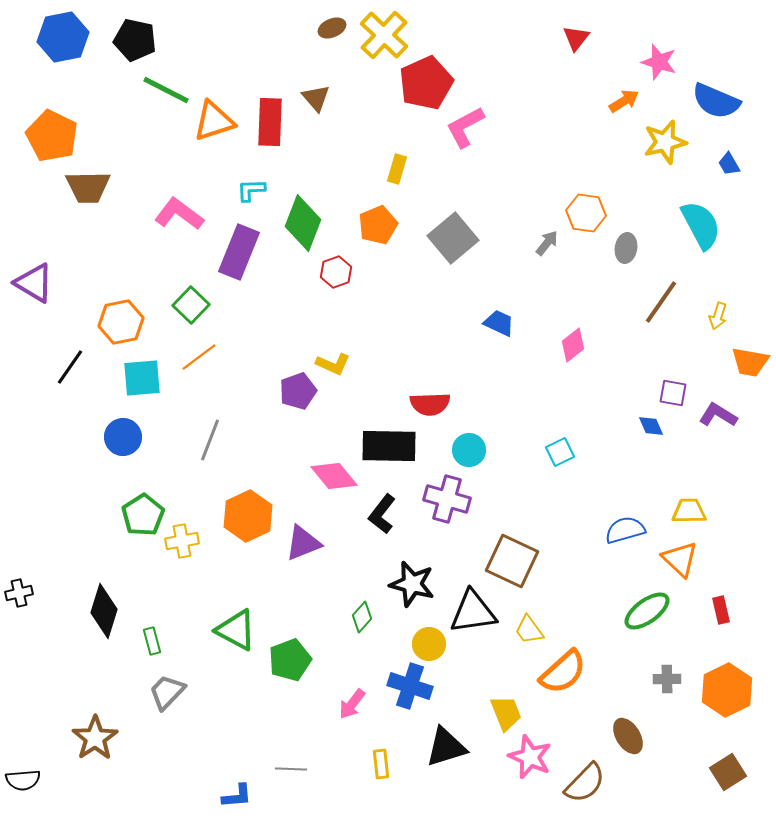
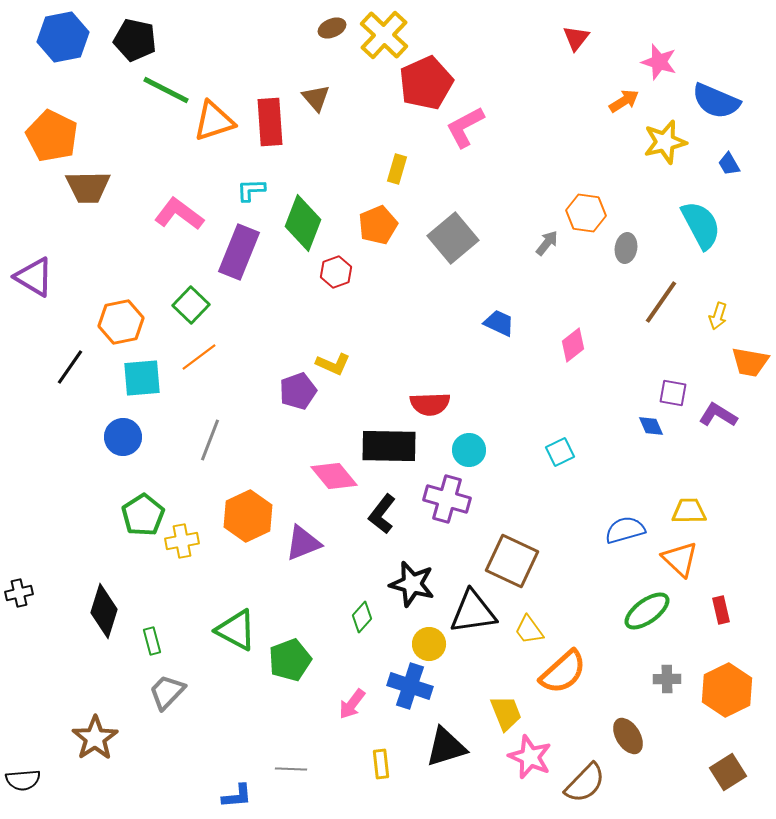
red rectangle at (270, 122): rotated 6 degrees counterclockwise
purple triangle at (34, 283): moved 6 px up
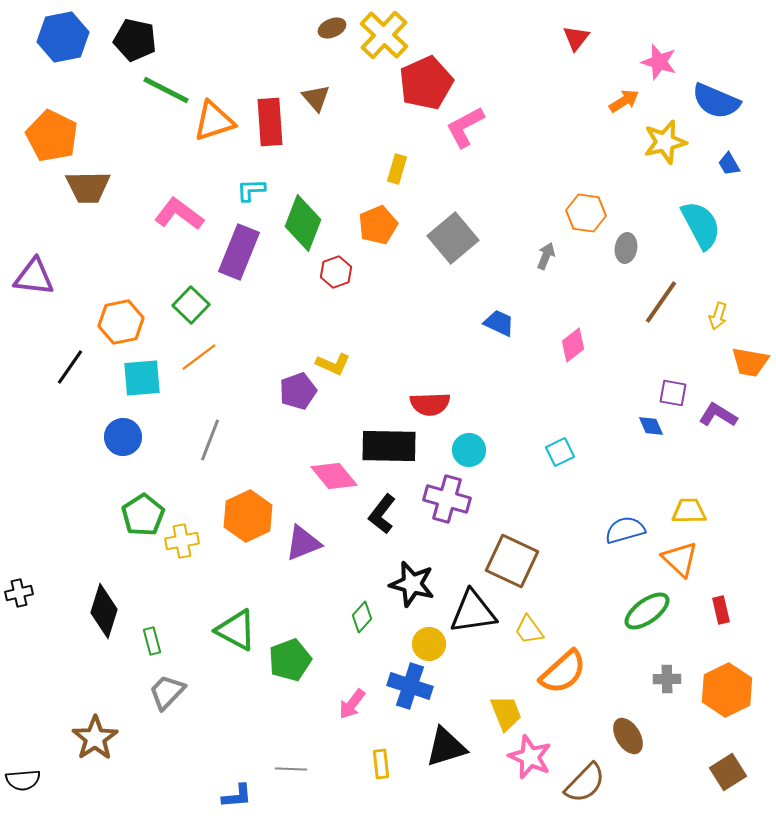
gray arrow at (547, 243): moved 1 px left, 13 px down; rotated 16 degrees counterclockwise
purple triangle at (34, 277): rotated 24 degrees counterclockwise
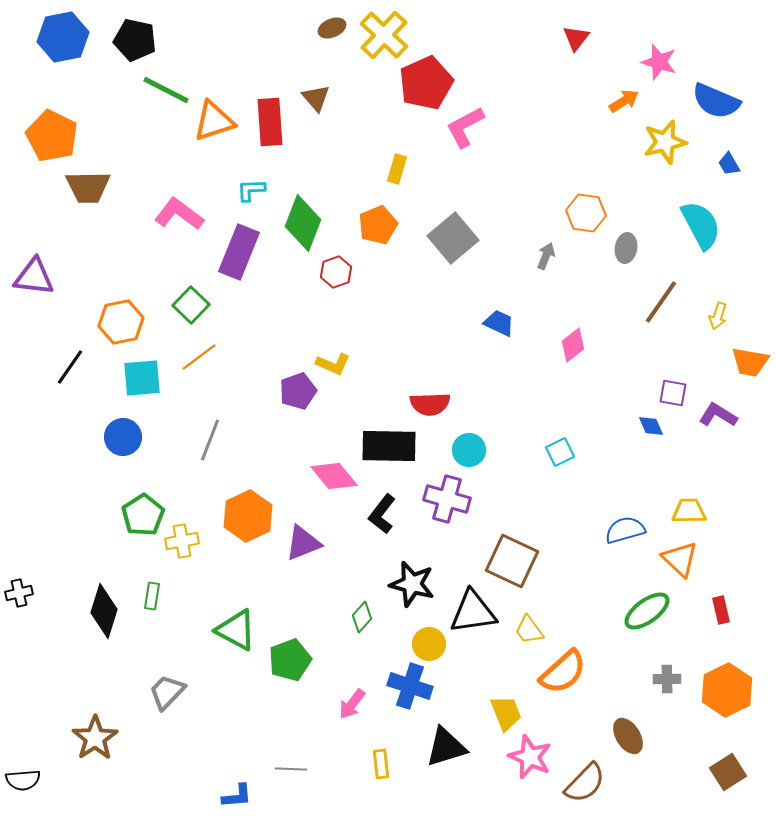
green rectangle at (152, 641): moved 45 px up; rotated 24 degrees clockwise
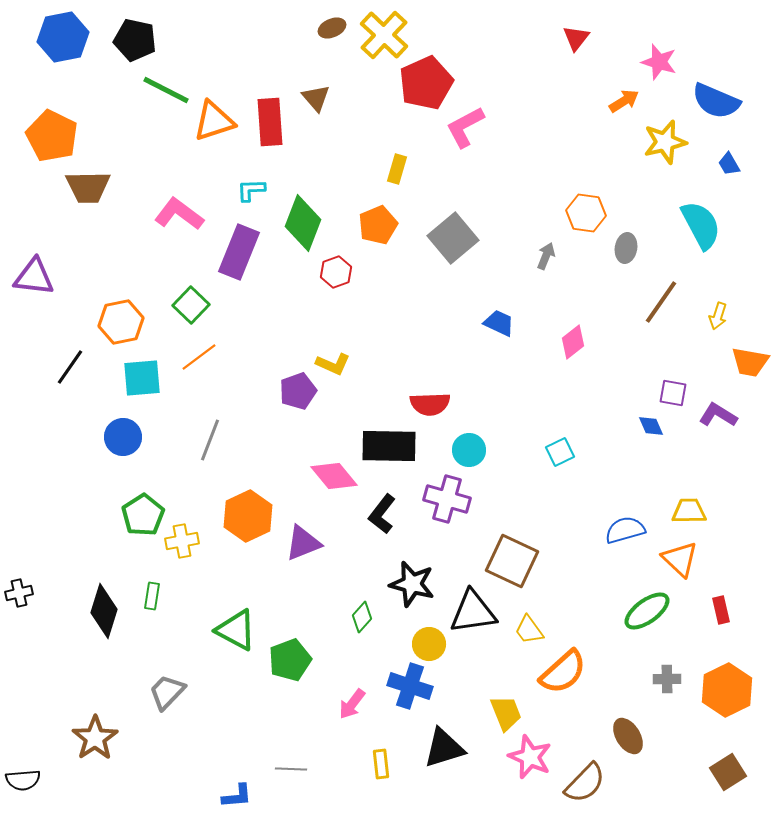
pink diamond at (573, 345): moved 3 px up
black triangle at (446, 747): moved 2 px left, 1 px down
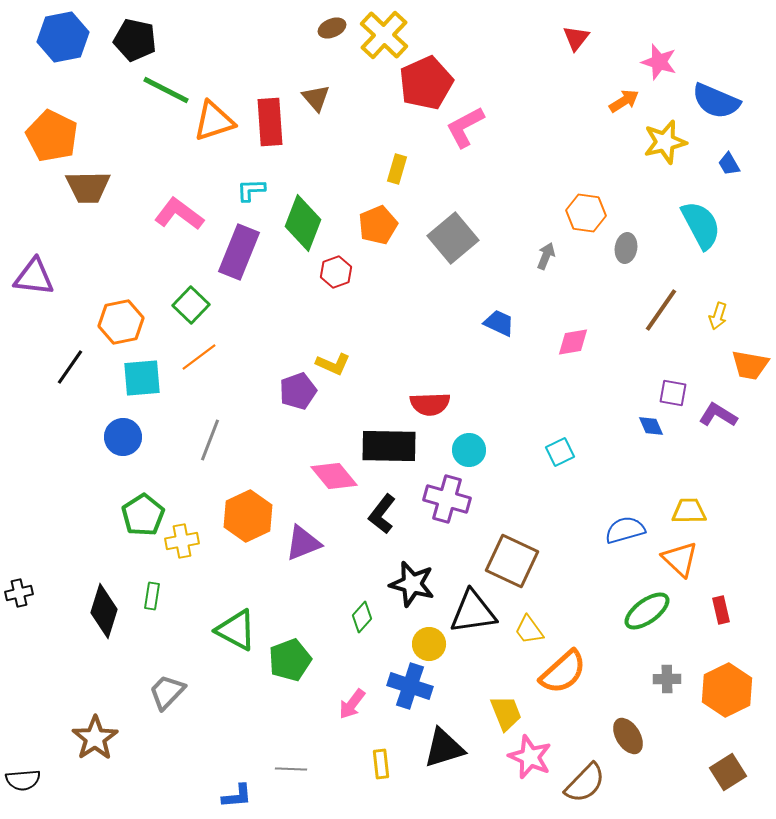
brown line at (661, 302): moved 8 px down
pink diamond at (573, 342): rotated 28 degrees clockwise
orange trapezoid at (750, 362): moved 3 px down
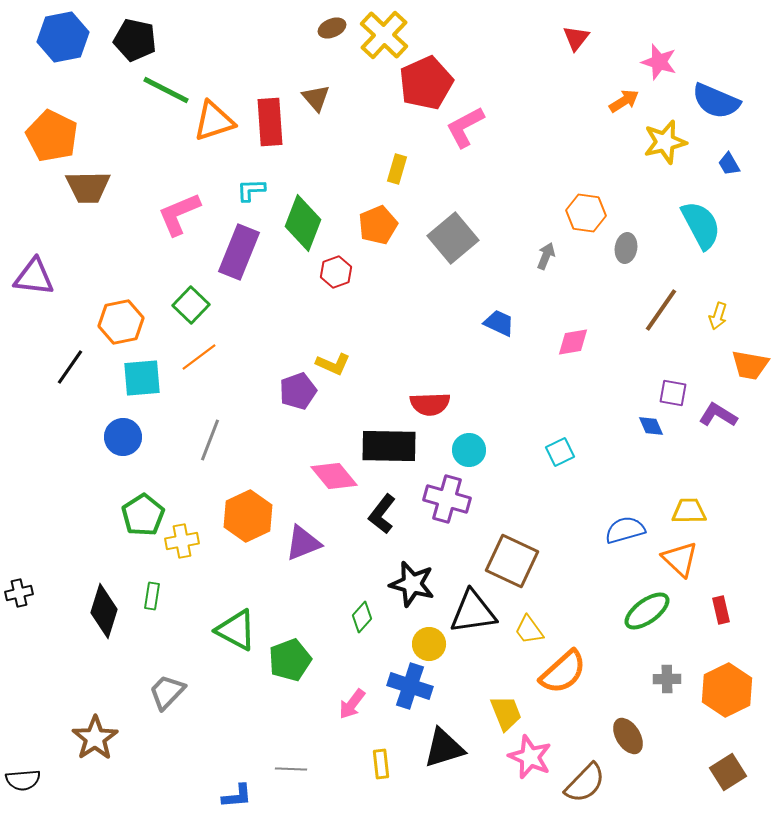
pink L-shape at (179, 214): rotated 60 degrees counterclockwise
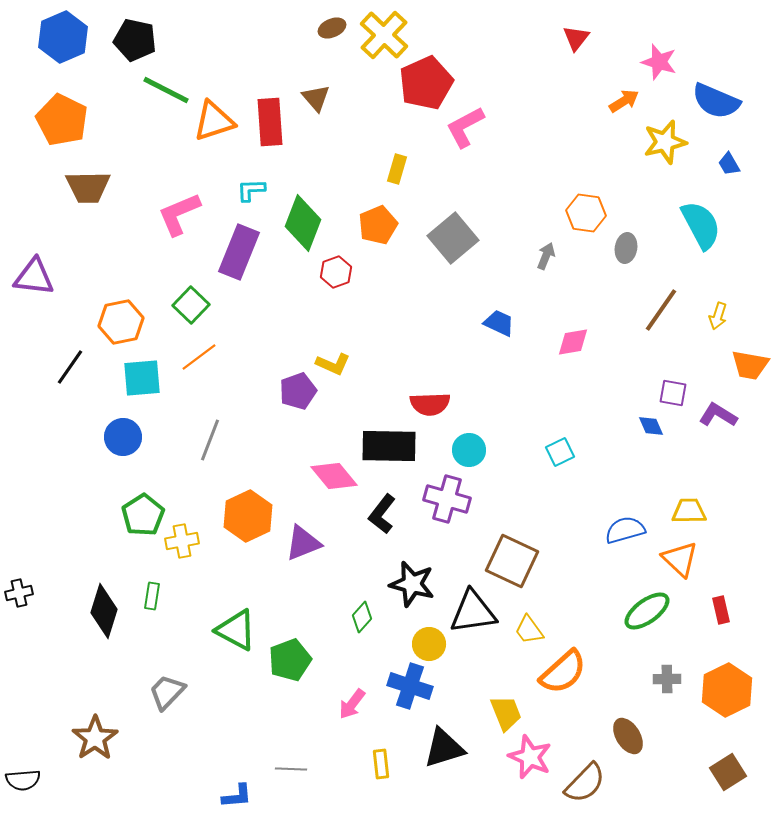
blue hexagon at (63, 37): rotated 12 degrees counterclockwise
orange pentagon at (52, 136): moved 10 px right, 16 px up
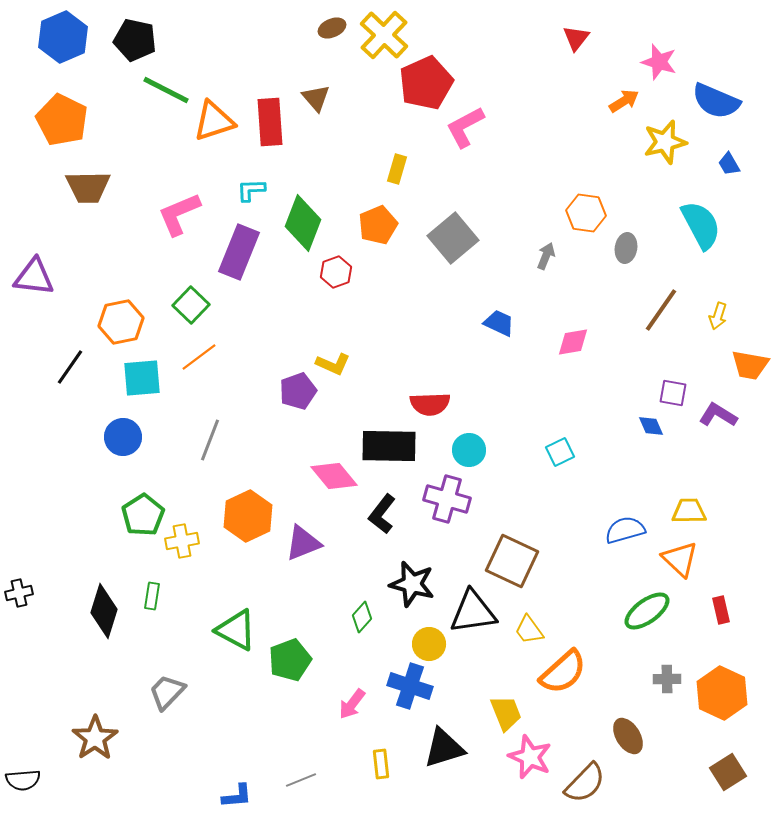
orange hexagon at (727, 690): moved 5 px left, 3 px down; rotated 9 degrees counterclockwise
gray line at (291, 769): moved 10 px right, 11 px down; rotated 24 degrees counterclockwise
